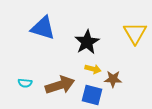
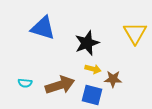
black star: moved 1 px down; rotated 10 degrees clockwise
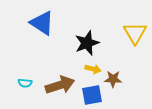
blue triangle: moved 1 px left, 5 px up; rotated 16 degrees clockwise
blue square: rotated 25 degrees counterclockwise
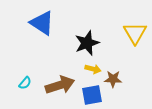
cyan semicircle: rotated 56 degrees counterclockwise
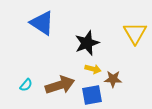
cyan semicircle: moved 1 px right, 2 px down
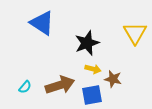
brown star: rotated 12 degrees clockwise
cyan semicircle: moved 1 px left, 2 px down
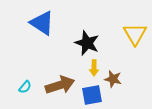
yellow triangle: moved 1 px down
black star: rotated 30 degrees counterclockwise
yellow arrow: moved 1 px right, 1 px up; rotated 77 degrees clockwise
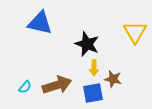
blue triangle: moved 2 px left; rotated 20 degrees counterclockwise
yellow triangle: moved 2 px up
black star: moved 1 px down
brown arrow: moved 3 px left
blue square: moved 1 px right, 2 px up
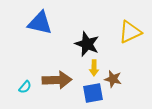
yellow triangle: moved 5 px left; rotated 35 degrees clockwise
brown arrow: moved 5 px up; rotated 16 degrees clockwise
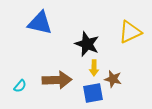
cyan semicircle: moved 5 px left, 1 px up
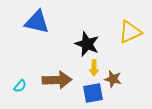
blue triangle: moved 3 px left, 1 px up
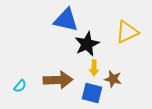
blue triangle: moved 29 px right, 2 px up
yellow triangle: moved 3 px left
black star: rotated 25 degrees clockwise
brown arrow: moved 1 px right
blue square: moved 1 px left; rotated 25 degrees clockwise
